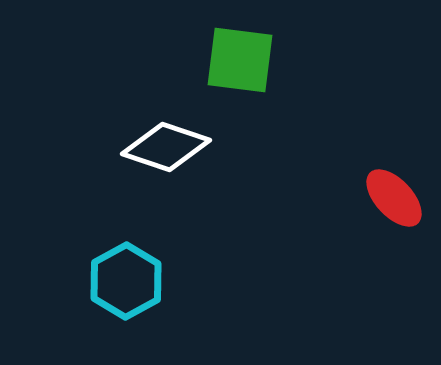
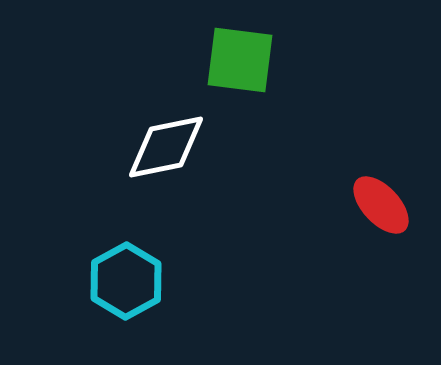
white diamond: rotated 30 degrees counterclockwise
red ellipse: moved 13 px left, 7 px down
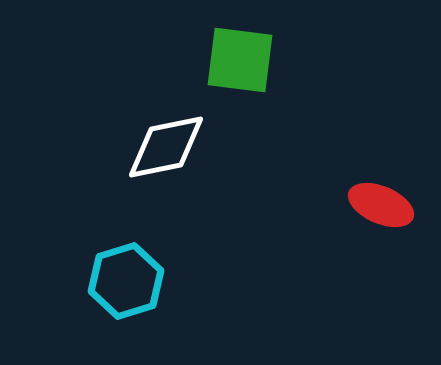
red ellipse: rotated 24 degrees counterclockwise
cyan hexagon: rotated 12 degrees clockwise
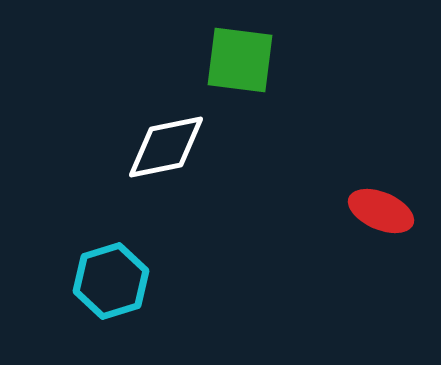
red ellipse: moved 6 px down
cyan hexagon: moved 15 px left
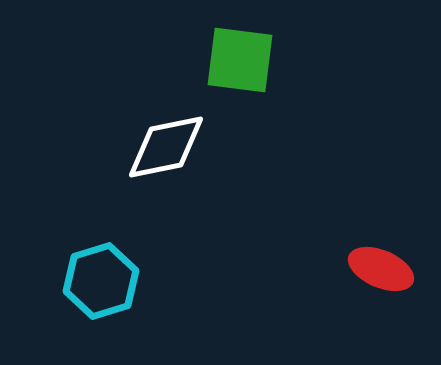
red ellipse: moved 58 px down
cyan hexagon: moved 10 px left
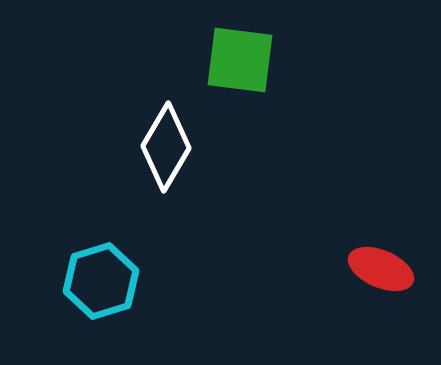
white diamond: rotated 48 degrees counterclockwise
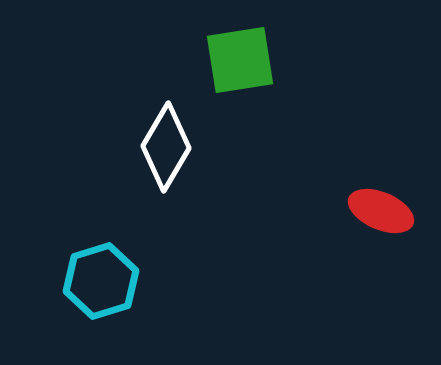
green square: rotated 16 degrees counterclockwise
red ellipse: moved 58 px up
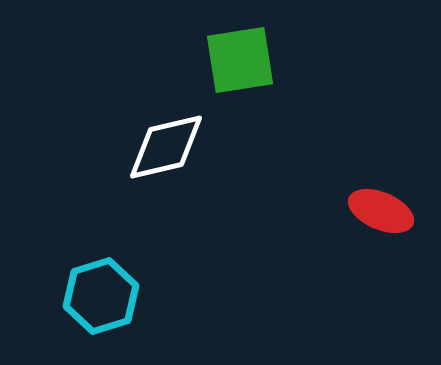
white diamond: rotated 46 degrees clockwise
cyan hexagon: moved 15 px down
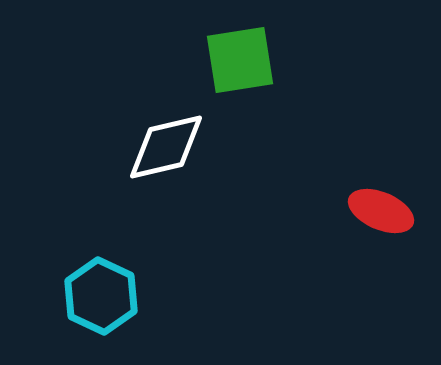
cyan hexagon: rotated 18 degrees counterclockwise
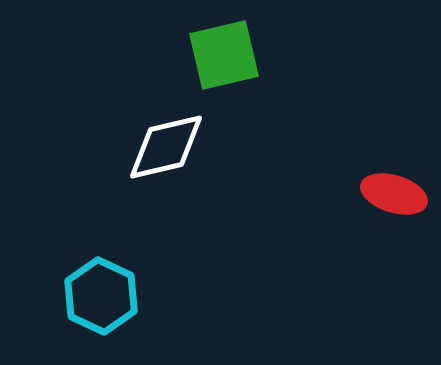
green square: moved 16 px left, 5 px up; rotated 4 degrees counterclockwise
red ellipse: moved 13 px right, 17 px up; rotated 6 degrees counterclockwise
